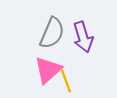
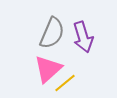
pink triangle: moved 1 px up
yellow line: moved 1 px left, 2 px down; rotated 70 degrees clockwise
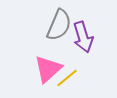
gray semicircle: moved 7 px right, 8 px up
yellow line: moved 2 px right, 5 px up
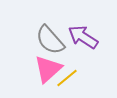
gray semicircle: moved 9 px left, 15 px down; rotated 116 degrees clockwise
purple arrow: rotated 140 degrees clockwise
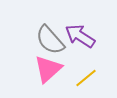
purple arrow: moved 3 px left, 1 px up
yellow line: moved 19 px right
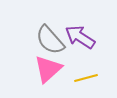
purple arrow: moved 1 px down
yellow line: rotated 25 degrees clockwise
